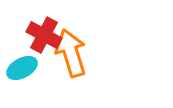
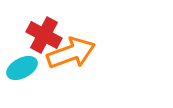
orange arrow: rotated 87 degrees clockwise
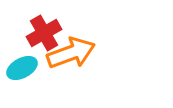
red cross: moved 2 px up; rotated 32 degrees clockwise
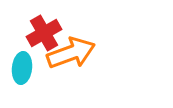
cyan ellipse: rotated 56 degrees counterclockwise
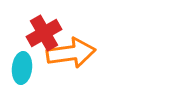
orange arrow: rotated 12 degrees clockwise
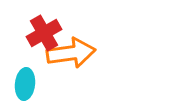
cyan ellipse: moved 3 px right, 16 px down
